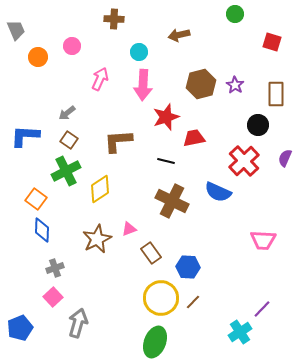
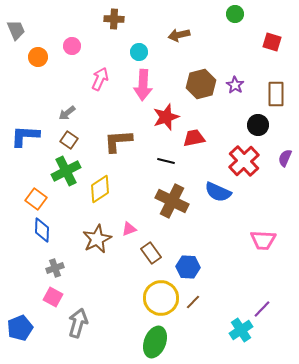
pink square at (53, 297): rotated 18 degrees counterclockwise
cyan cross at (240, 332): moved 1 px right, 2 px up
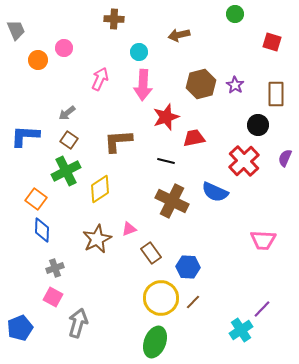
pink circle at (72, 46): moved 8 px left, 2 px down
orange circle at (38, 57): moved 3 px down
blue semicircle at (218, 192): moved 3 px left
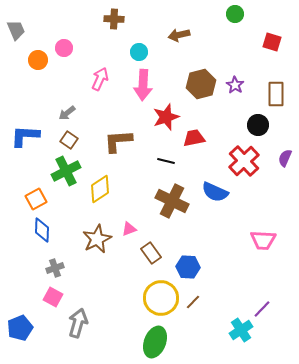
orange square at (36, 199): rotated 25 degrees clockwise
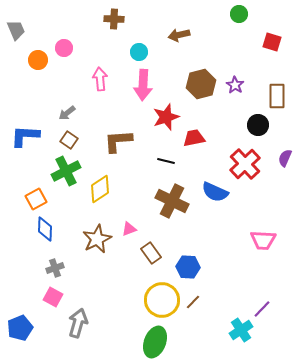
green circle at (235, 14): moved 4 px right
pink arrow at (100, 79): rotated 30 degrees counterclockwise
brown rectangle at (276, 94): moved 1 px right, 2 px down
red cross at (244, 161): moved 1 px right, 3 px down
blue diamond at (42, 230): moved 3 px right, 1 px up
yellow circle at (161, 298): moved 1 px right, 2 px down
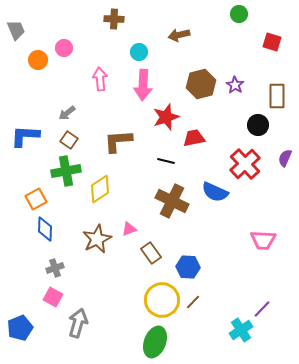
green cross at (66, 171): rotated 16 degrees clockwise
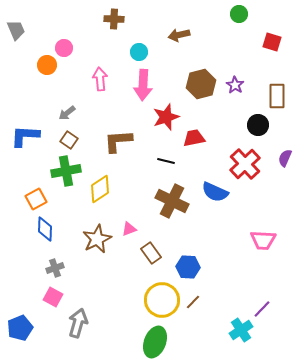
orange circle at (38, 60): moved 9 px right, 5 px down
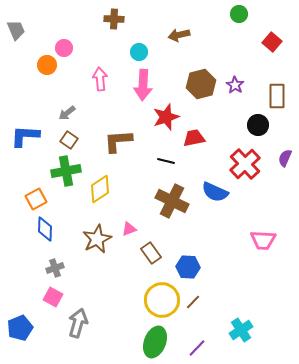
red square at (272, 42): rotated 24 degrees clockwise
purple line at (262, 309): moved 65 px left, 39 px down
